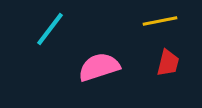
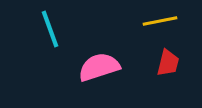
cyan line: rotated 57 degrees counterclockwise
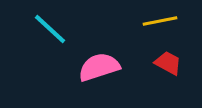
cyan line: rotated 27 degrees counterclockwise
red trapezoid: rotated 76 degrees counterclockwise
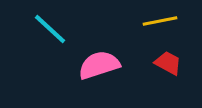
pink semicircle: moved 2 px up
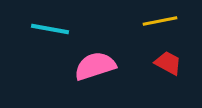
cyan line: rotated 33 degrees counterclockwise
pink semicircle: moved 4 px left, 1 px down
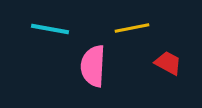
yellow line: moved 28 px left, 7 px down
pink semicircle: moved 2 px left; rotated 69 degrees counterclockwise
